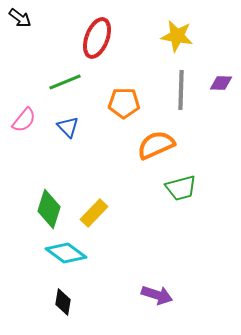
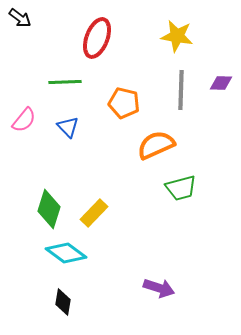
green line: rotated 20 degrees clockwise
orange pentagon: rotated 12 degrees clockwise
purple arrow: moved 2 px right, 7 px up
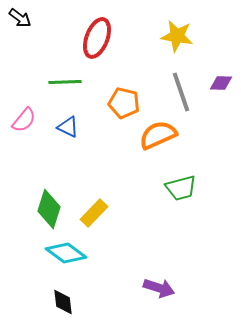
gray line: moved 2 px down; rotated 21 degrees counterclockwise
blue triangle: rotated 20 degrees counterclockwise
orange semicircle: moved 2 px right, 10 px up
black diamond: rotated 16 degrees counterclockwise
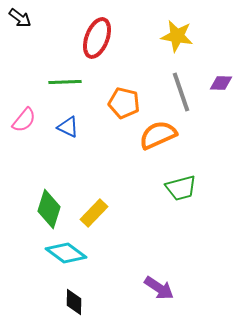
purple arrow: rotated 16 degrees clockwise
black diamond: moved 11 px right; rotated 8 degrees clockwise
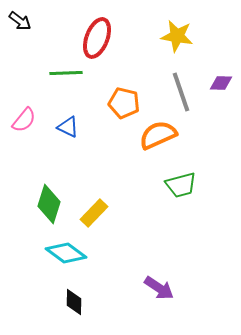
black arrow: moved 3 px down
green line: moved 1 px right, 9 px up
green trapezoid: moved 3 px up
green diamond: moved 5 px up
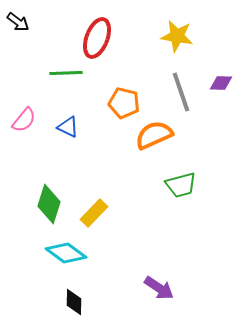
black arrow: moved 2 px left, 1 px down
orange semicircle: moved 4 px left
